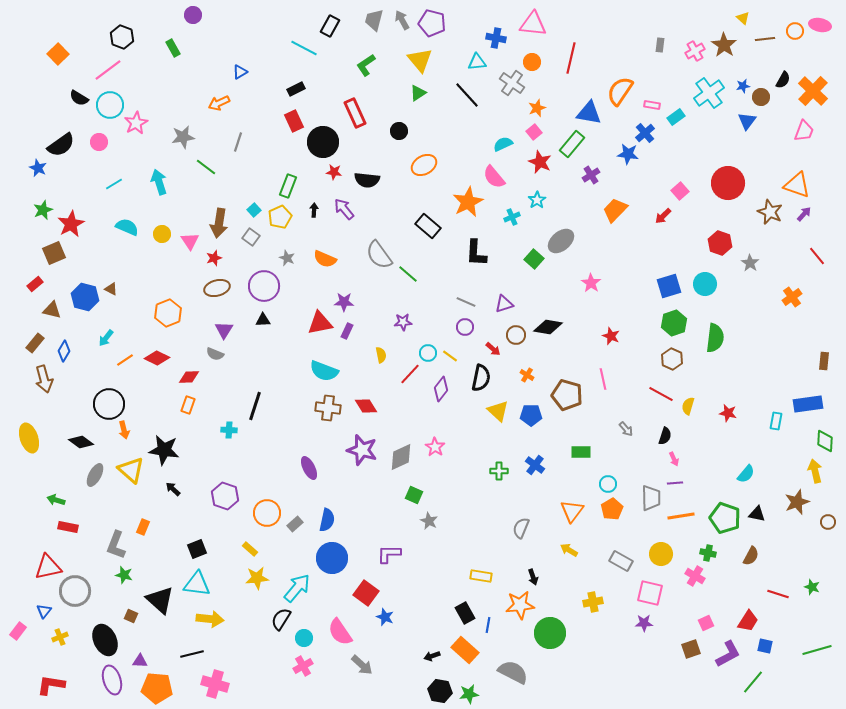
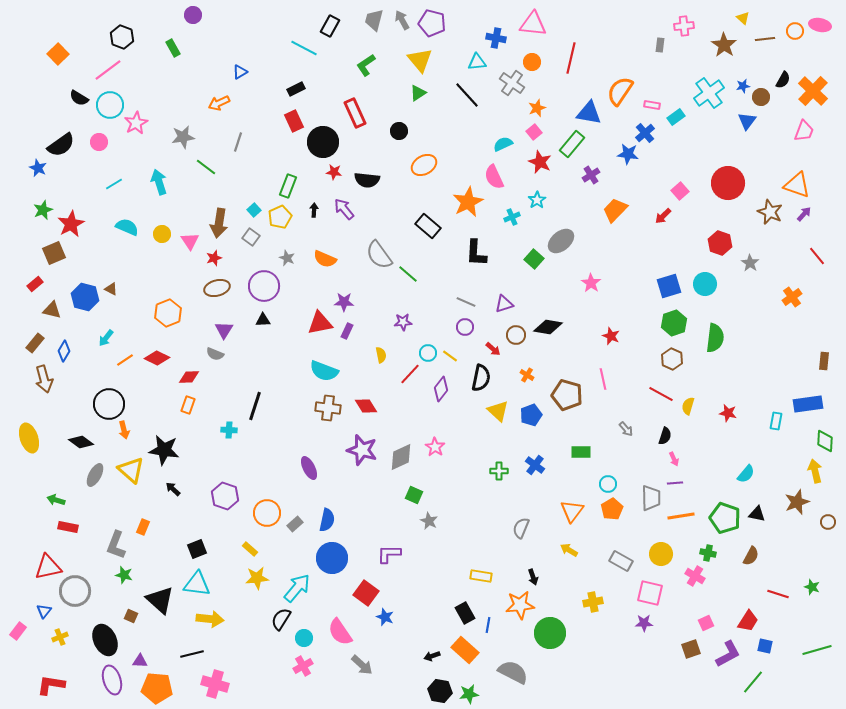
pink cross at (695, 51): moved 11 px left, 25 px up; rotated 24 degrees clockwise
pink semicircle at (494, 177): rotated 15 degrees clockwise
blue pentagon at (531, 415): rotated 20 degrees counterclockwise
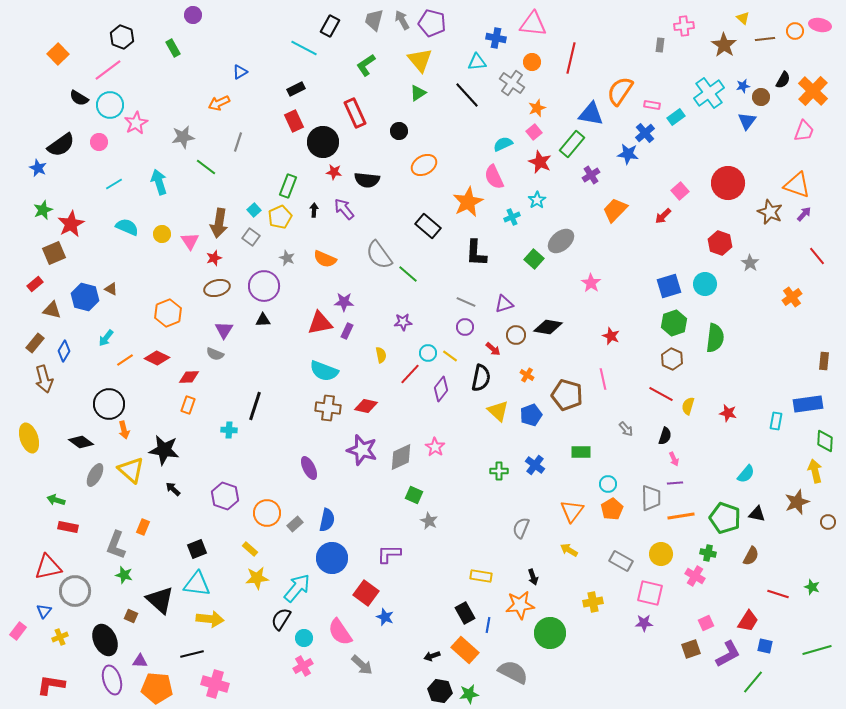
blue triangle at (589, 113): moved 2 px right, 1 px down
red diamond at (366, 406): rotated 45 degrees counterclockwise
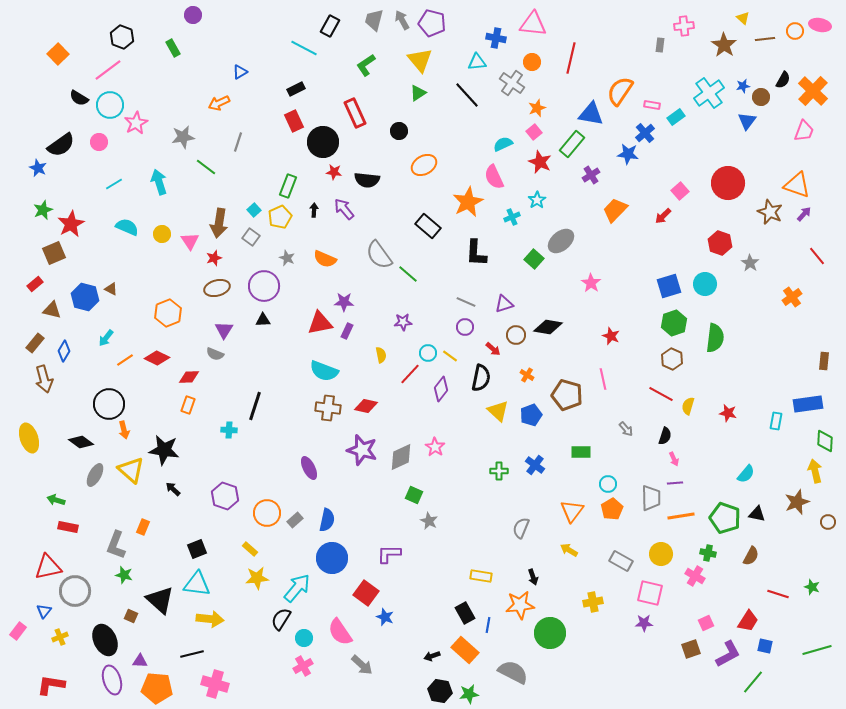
gray rectangle at (295, 524): moved 4 px up
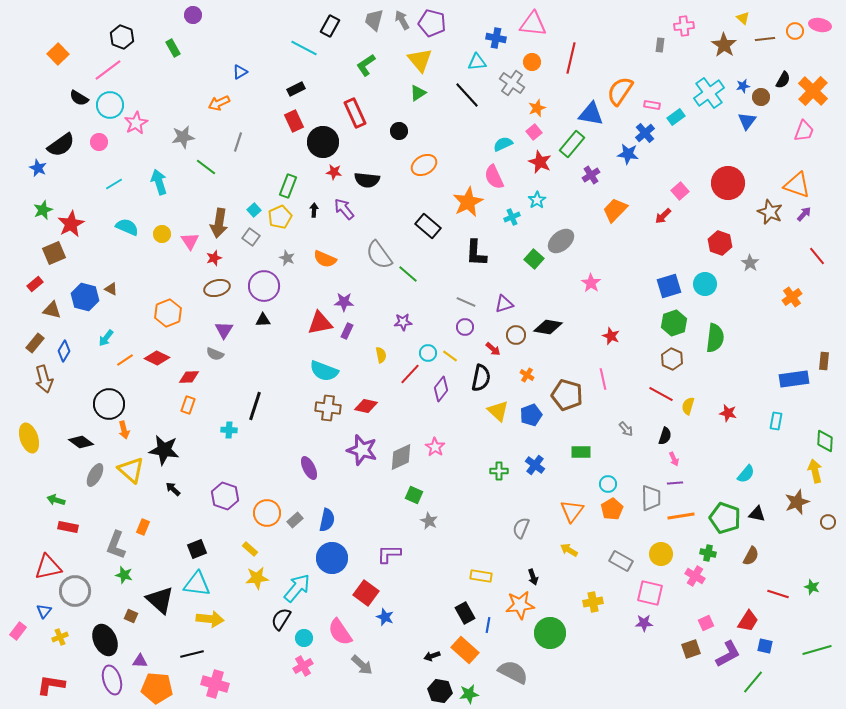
blue rectangle at (808, 404): moved 14 px left, 25 px up
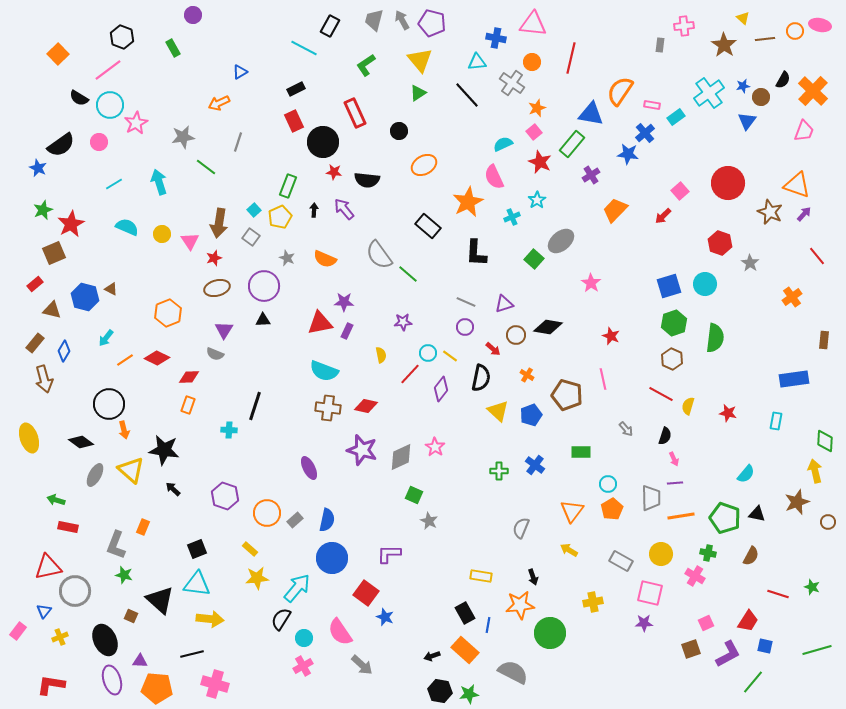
brown rectangle at (824, 361): moved 21 px up
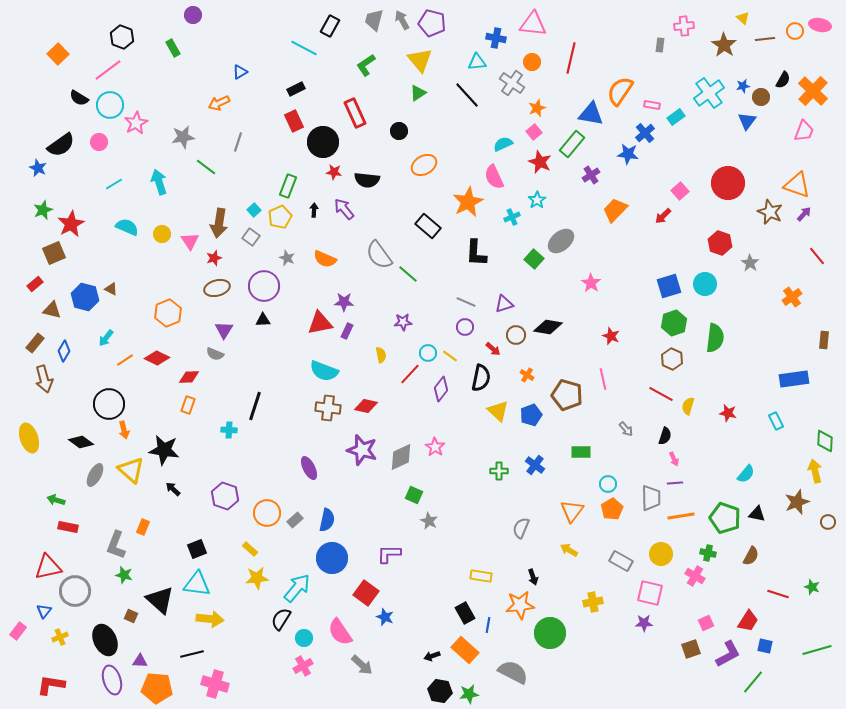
cyan rectangle at (776, 421): rotated 36 degrees counterclockwise
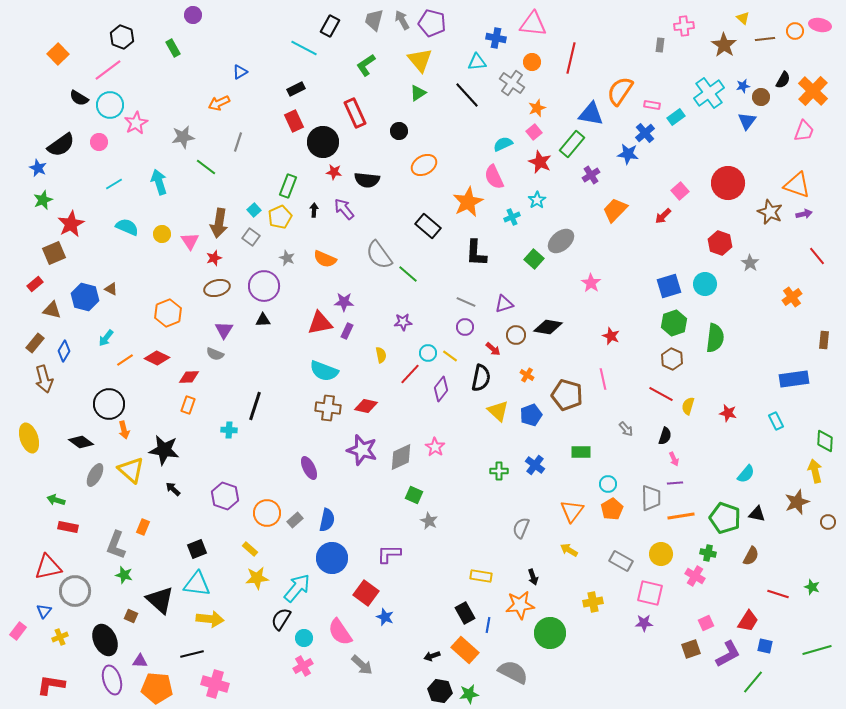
green star at (43, 210): moved 10 px up
purple arrow at (804, 214): rotated 35 degrees clockwise
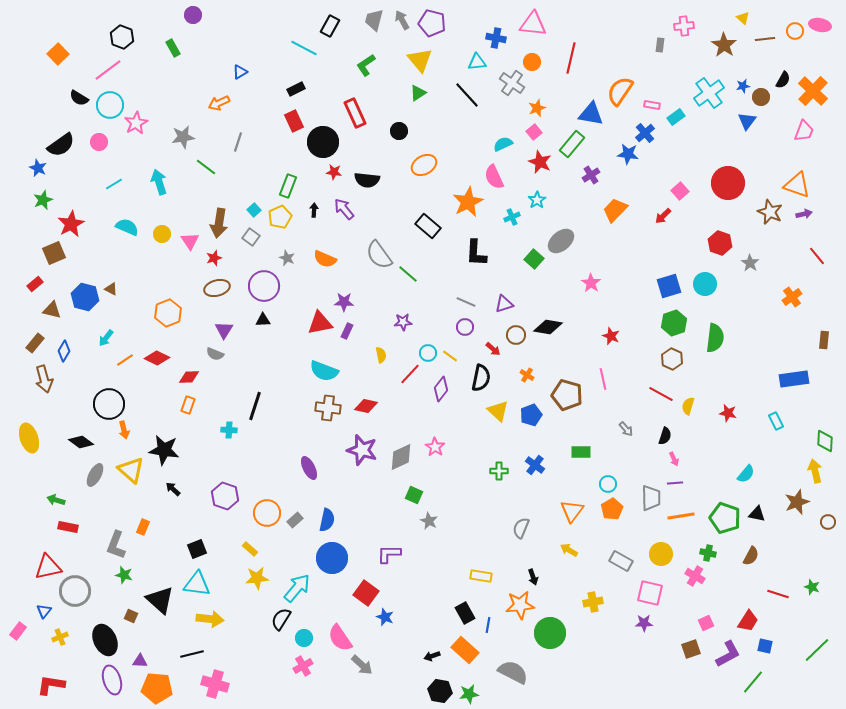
pink semicircle at (340, 632): moved 6 px down
green line at (817, 650): rotated 28 degrees counterclockwise
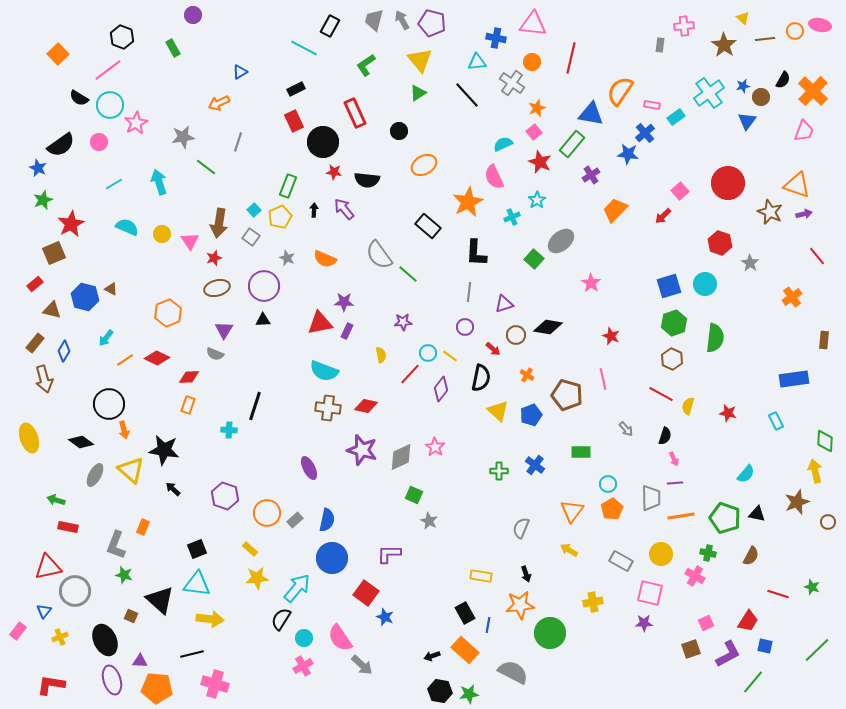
gray line at (466, 302): moved 3 px right, 10 px up; rotated 72 degrees clockwise
black arrow at (533, 577): moved 7 px left, 3 px up
